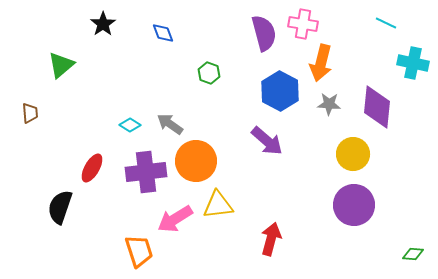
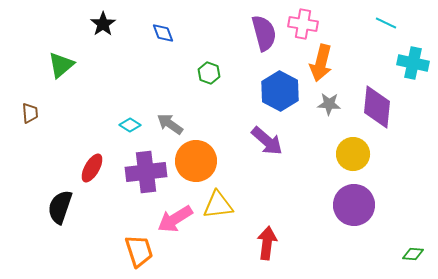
red arrow: moved 4 px left, 4 px down; rotated 8 degrees counterclockwise
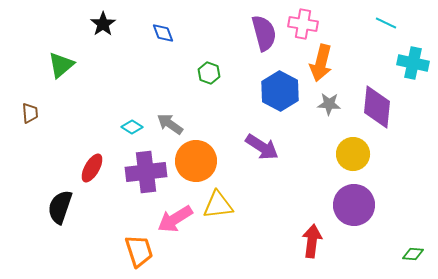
cyan diamond: moved 2 px right, 2 px down
purple arrow: moved 5 px left, 6 px down; rotated 8 degrees counterclockwise
red arrow: moved 45 px right, 2 px up
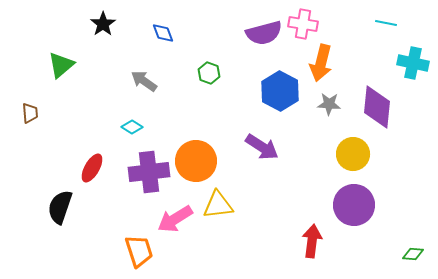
cyan line: rotated 15 degrees counterclockwise
purple semicircle: rotated 90 degrees clockwise
gray arrow: moved 26 px left, 43 px up
purple cross: moved 3 px right
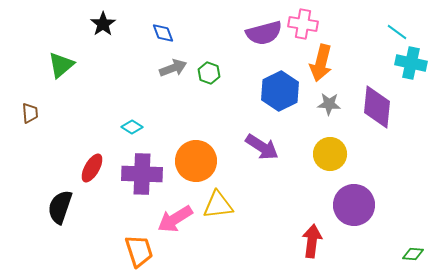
cyan line: moved 11 px right, 9 px down; rotated 25 degrees clockwise
cyan cross: moved 2 px left
gray arrow: moved 29 px right, 13 px up; rotated 124 degrees clockwise
blue hexagon: rotated 6 degrees clockwise
yellow circle: moved 23 px left
purple cross: moved 7 px left, 2 px down; rotated 9 degrees clockwise
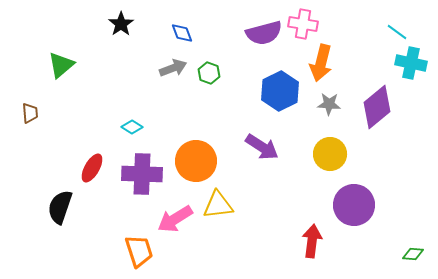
black star: moved 18 px right
blue diamond: moved 19 px right
purple diamond: rotated 45 degrees clockwise
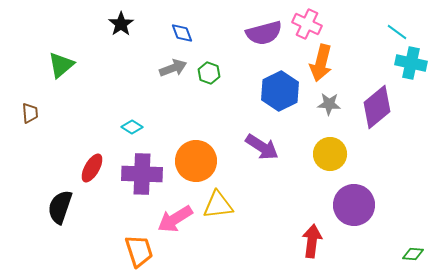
pink cross: moved 4 px right; rotated 16 degrees clockwise
